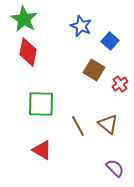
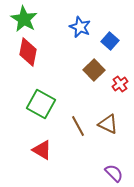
blue star: moved 1 px left, 1 px down
brown square: rotated 15 degrees clockwise
green square: rotated 28 degrees clockwise
brown triangle: rotated 15 degrees counterclockwise
purple semicircle: moved 1 px left, 5 px down
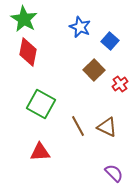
brown triangle: moved 1 px left, 3 px down
red triangle: moved 2 px left, 2 px down; rotated 35 degrees counterclockwise
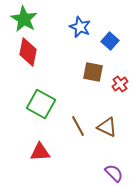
brown square: moved 1 px left, 2 px down; rotated 35 degrees counterclockwise
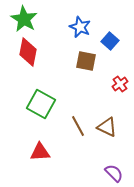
brown square: moved 7 px left, 11 px up
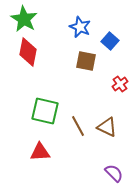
green square: moved 4 px right, 7 px down; rotated 16 degrees counterclockwise
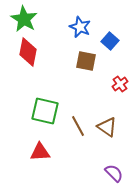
brown triangle: rotated 10 degrees clockwise
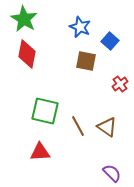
red diamond: moved 1 px left, 2 px down
purple semicircle: moved 2 px left
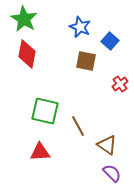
brown triangle: moved 18 px down
